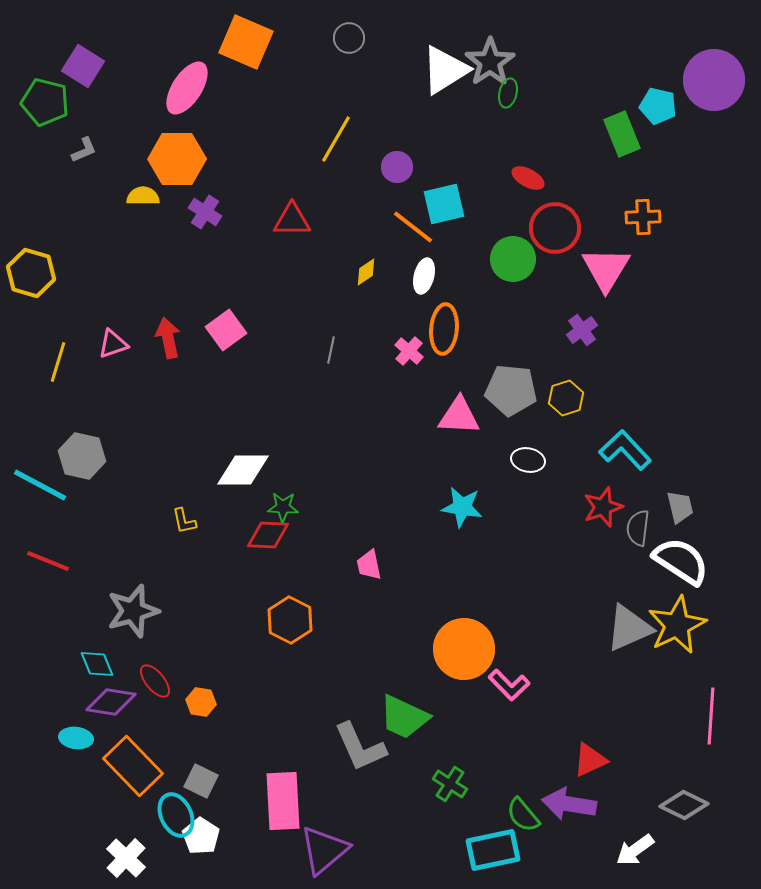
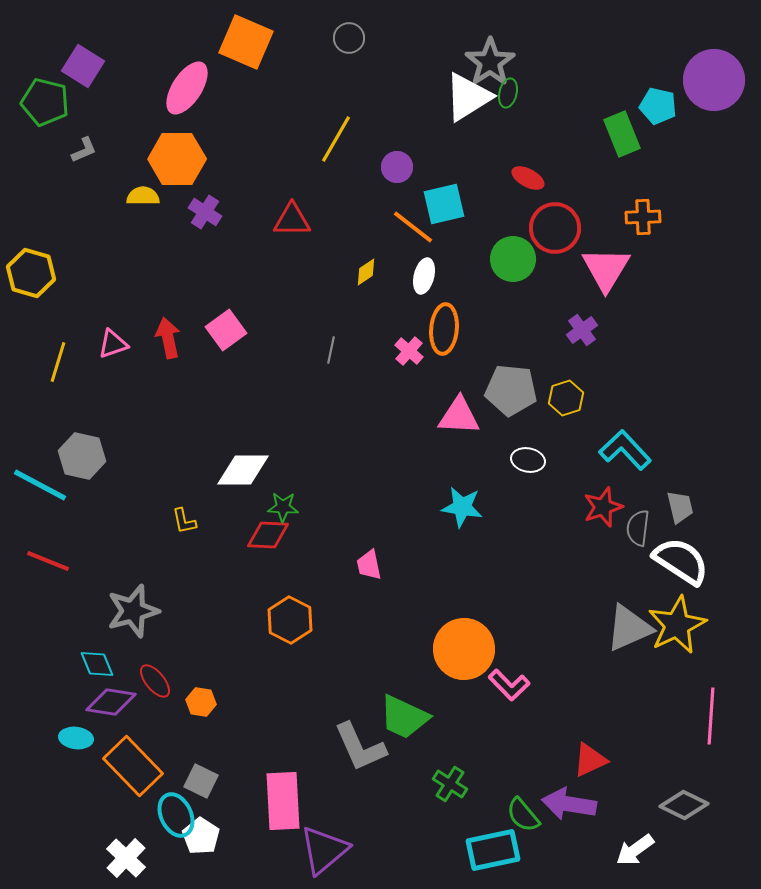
white triangle at (445, 70): moved 23 px right, 27 px down
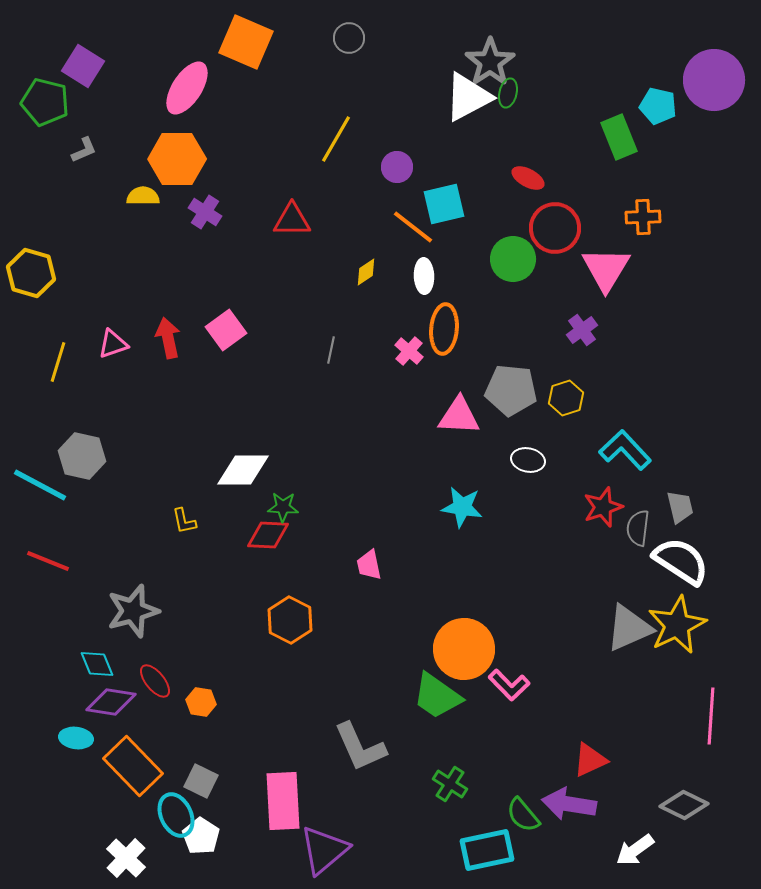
white triangle at (468, 97): rotated 4 degrees clockwise
green rectangle at (622, 134): moved 3 px left, 3 px down
white ellipse at (424, 276): rotated 16 degrees counterclockwise
green trapezoid at (404, 717): moved 33 px right, 21 px up; rotated 10 degrees clockwise
cyan rectangle at (493, 850): moved 6 px left
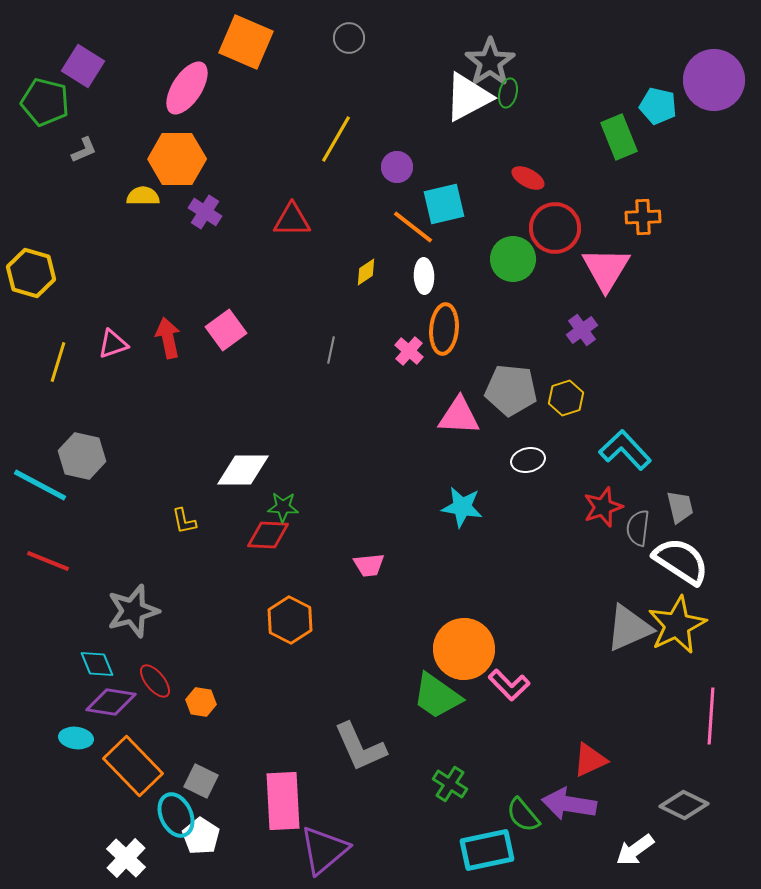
white ellipse at (528, 460): rotated 24 degrees counterclockwise
pink trapezoid at (369, 565): rotated 84 degrees counterclockwise
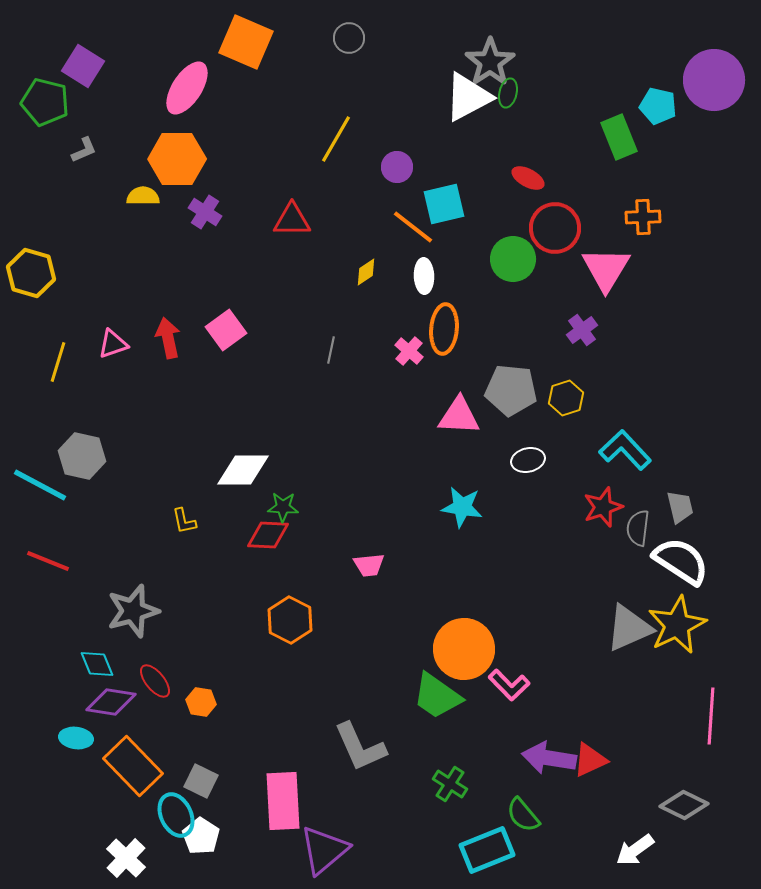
purple arrow at (569, 804): moved 20 px left, 46 px up
cyan rectangle at (487, 850): rotated 10 degrees counterclockwise
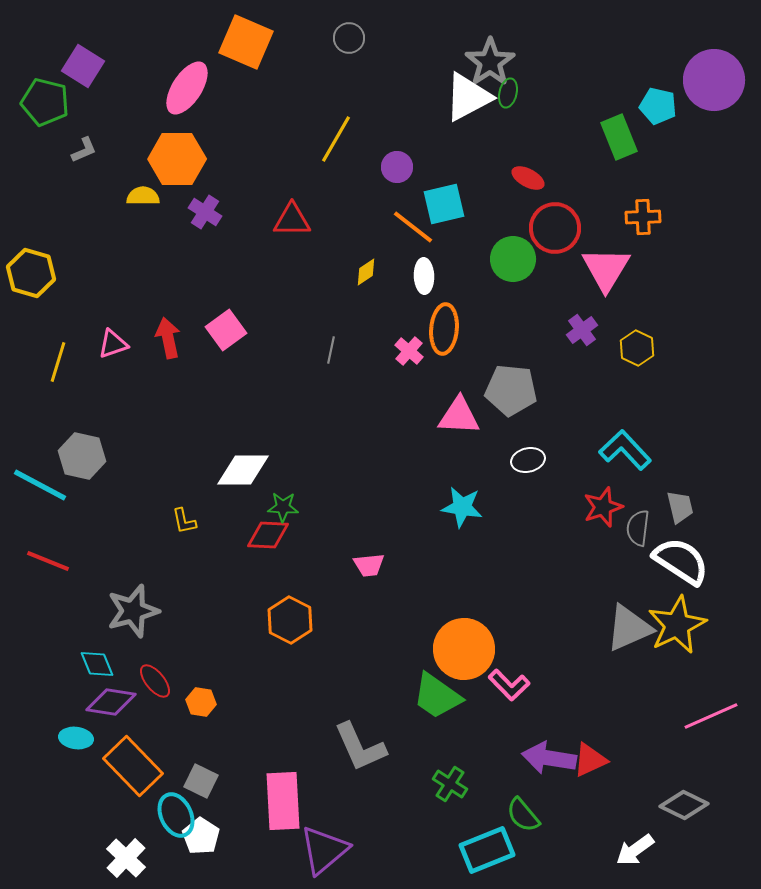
yellow hexagon at (566, 398): moved 71 px right, 50 px up; rotated 16 degrees counterclockwise
pink line at (711, 716): rotated 62 degrees clockwise
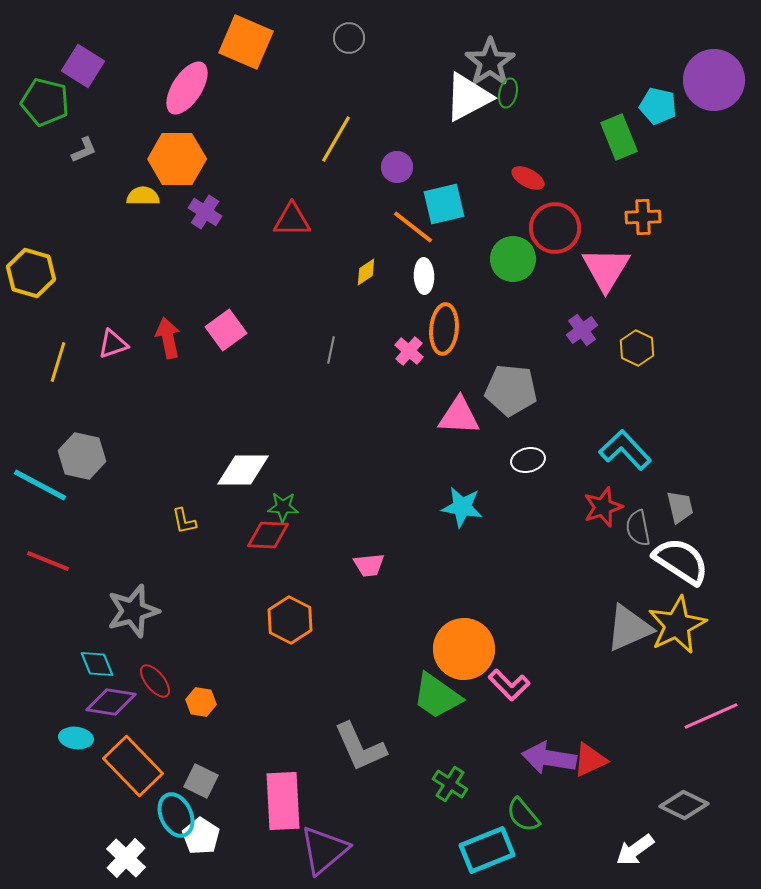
gray semicircle at (638, 528): rotated 18 degrees counterclockwise
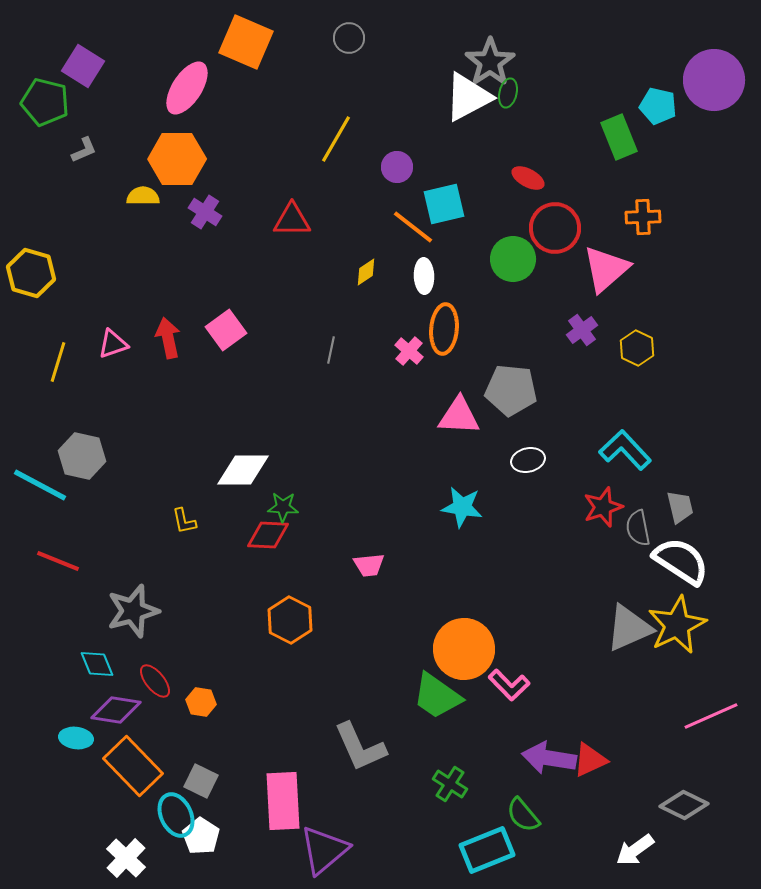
pink triangle at (606, 269): rotated 18 degrees clockwise
red line at (48, 561): moved 10 px right
purple diamond at (111, 702): moved 5 px right, 8 px down
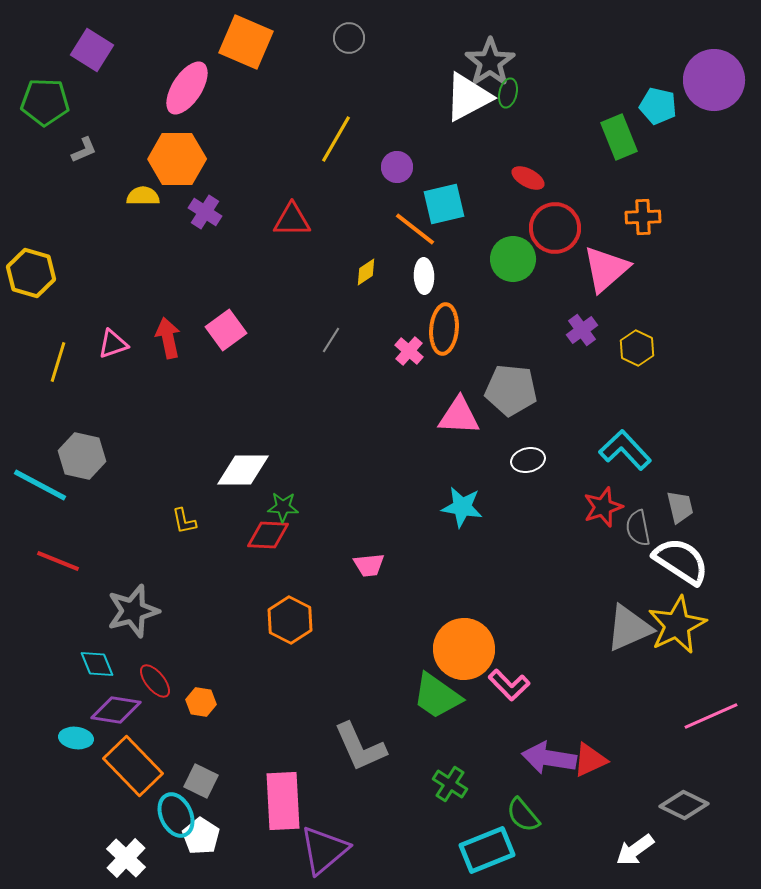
purple square at (83, 66): moved 9 px right, 16 px up
green pentagon at (45, 102): rotated 12 degrees counterclockwise
orange line at (413, 227): moved 2 px right, 2 px down
gray line at (331, 350): moved 10 px up; rotated 20 degrees clockwise
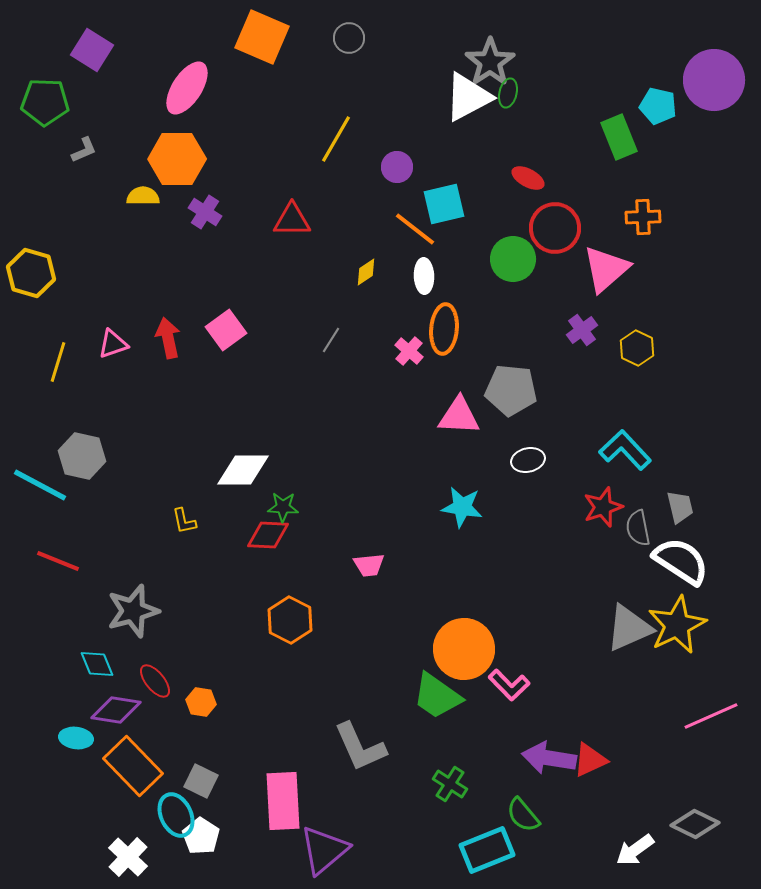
orange square at (246, 42): moved 16 px right, 5 px up
gray diamond at (684, 805): moved 11 px right, 19 px down
white cross at (126, 858): moved 2 px right, 1 px up
